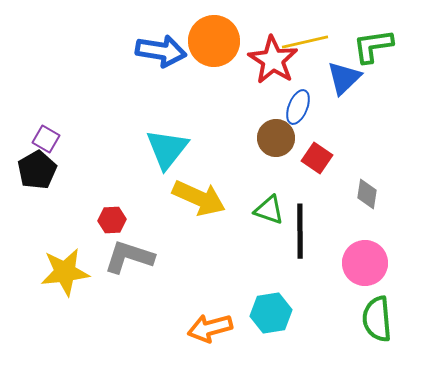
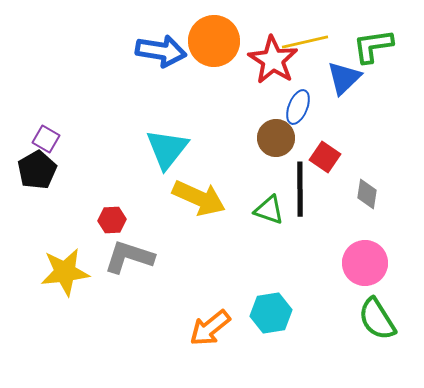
red square: moved 8 px right, 1 px up
black line: moved 42 px up
green semicircle: rotated 27 degrees counterclockwise
orange arrow: rotated 24 degrees counterclockwise
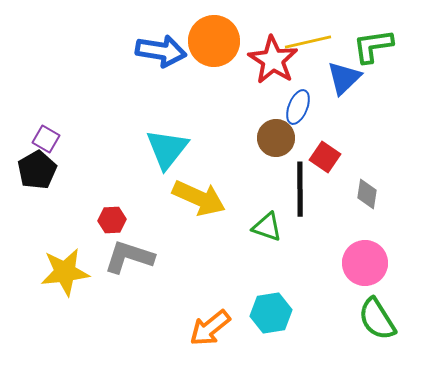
yellow line: moved 3 px right
green triangle: moved 2 px left, 17 px down
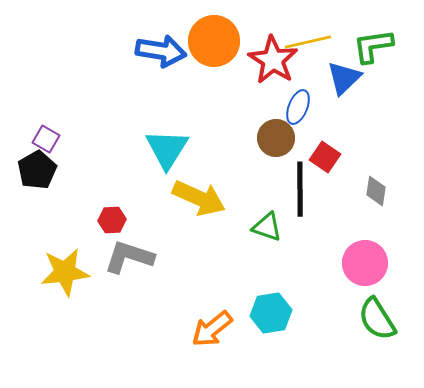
cyan triangle: rotated 6 degrees counterclockwise
gray diamond: moved 9 px right, 3 px up
orange arrow: moved 2 px right, 1 px down
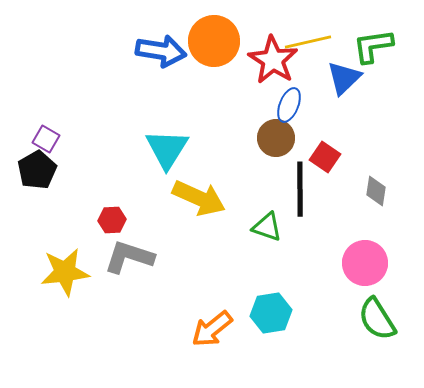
blue ellipse: moved 9 px left, 2 px up
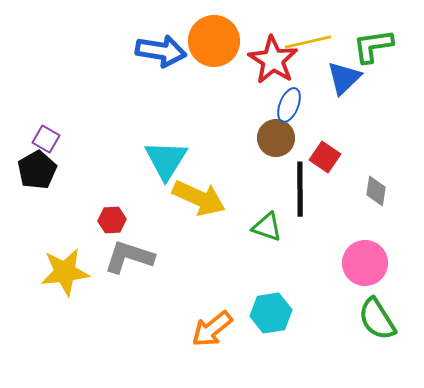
cyan triangle: moved 1 px left, 11 px down
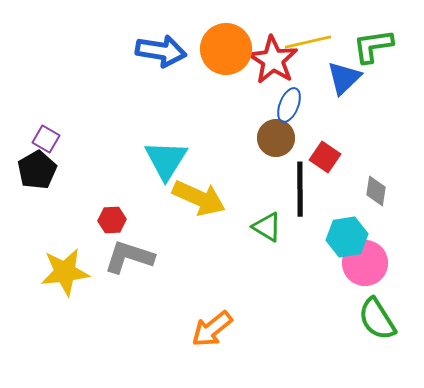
orange circle: moved 12 px right, 8 px down
green triangle: rotated 12 degrees clockwise
cyan hexagon: moved 76 px right, 76 px up
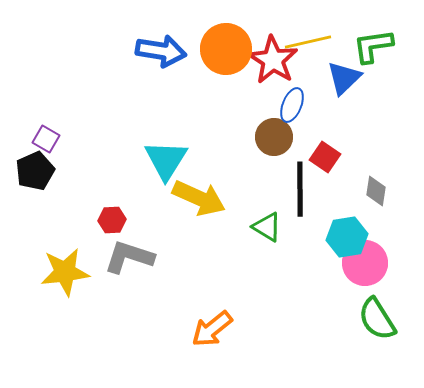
blue ellipse: moved 3 px right
brown circle: moved 2 px left, 1 px up
black pentagon: moved 2 px left, 1 px down; rotated 6 degrees clockwise
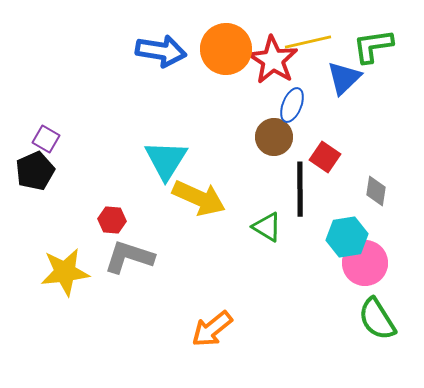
red hexagon: rotated 8 degrees clockwise
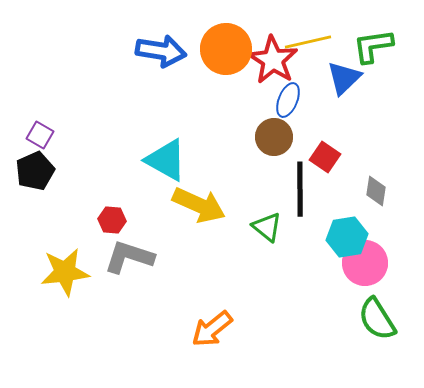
blue ellipse: moved 4 px left, 5 px up
purple square: moved 6 px left, 4 px up
cyan triangle: rotated 33 degrees counterclockwise
yellow arrow: moved 7 px down
green triangle: rotated 8 degrees clockwise
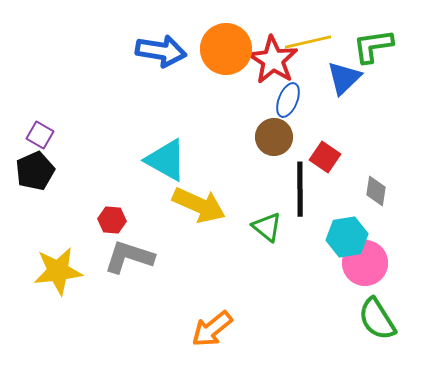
yellow star: moved 7 px left, 1 px up
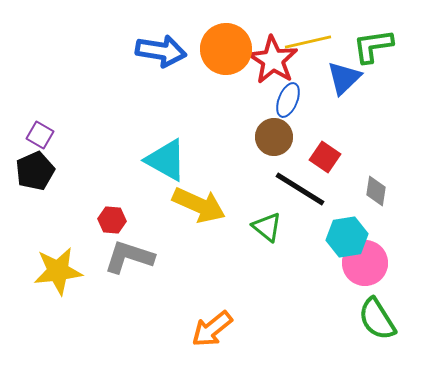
black line: rotated 58 degrees counterclockwise
